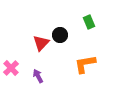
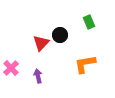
purple arrow: rotated 16 degrees clockwise
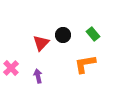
green rectangle: moved 4 px right, 12 px down; rotated 16 degrees counterclockwise
black circle: moved 3 px right
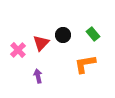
pink cross: moved 7 px right, 18 px up
